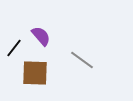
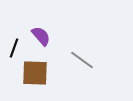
black line: rotated 18 degrees counterclockwise
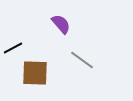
purple semicircle: moved 20 px right, 12 px up
black line: moved 1 px left; rotated 42 degrees clockwise
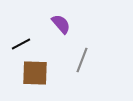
black line: moved 8 px right, 4 px up
gray line: rotated 75 degrees clockwise
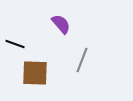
black line: moved 6 px left; rotated 48 degrees clockwise
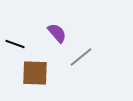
purple semicircle: moved 4 px left, 9 px down
gray line: moved 1 px left, 3 px up; rotated 30 degrees clockwise
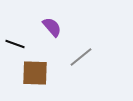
purple semicircle: moved 5 px left, 6 px up
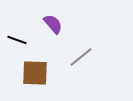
purple semicircle: moved 1 px right, 3 px up
black line: moved 2 px right, 4 px up
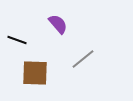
purple semicircle: moved 5 px right
gray line: moved 2 px right, 2 px down
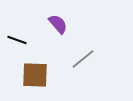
brown square: moved 2 px down
